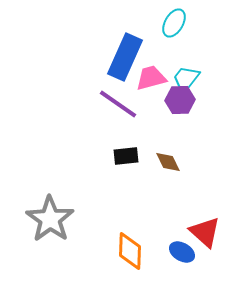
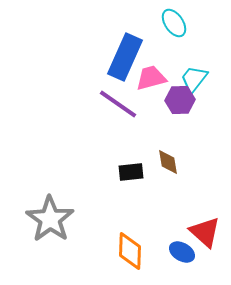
cyan ellipse: rotated 64 degrees counterclockwise
cyan trapezoid: moved 8 px right
black rectangle: moved 5 px right, 16 px down
brown diamond: rotated 16 degrees clockwise
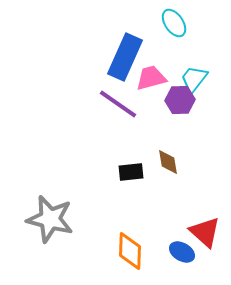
gray star: rotated 21 degrees counterclockwise
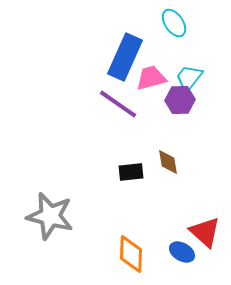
cyan trapezoid: moved 5 px left, 1 px up
gray star: moved 3 px up
orange diamond: moved 1 px right, 3 px down
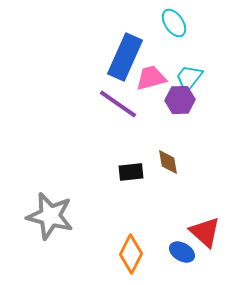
orange diamond: rotated 24 degrees clockwise
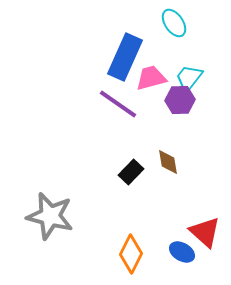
black rectangle: rotated 40 degrees counterclockwise
